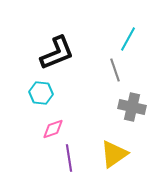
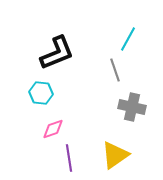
yellow triangle: moved 1 px right, 1 px down
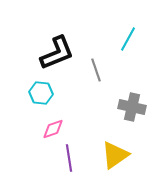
gray line: moved 19 px left
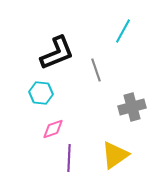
cyan line: moved 5 px left, 8 px up
gray cross: rotated 28 degrees counterclockwise
purple line: rotated 12 degrees clockwise
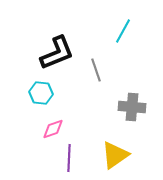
gray cross: rotated 20 degrees clockwise
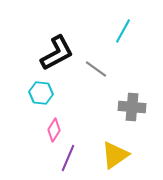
black L-shape: rotated 6 degrees counterclockwise
gray line: moved 1 px up; rotated 35 degrees counterclockwise
pink diamond: moved 1 px right, 1 px down; rotated 40 degrees counterclockwise
purple line: moved 1 px left; rotated 20 degrees clockwise
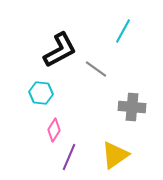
black L-shape: moved 3 px right, 3 px up
purple line: moved 1 px right, 1 px up
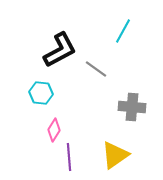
purple line: rotated 28 degrees counterclockwise
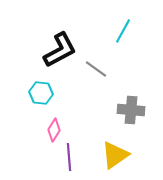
gray cross: moved 1 px left, 3 px down
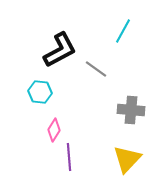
cyan hexagon: moved 1 px left, 1 px up
yellow triangle: moved 12 px right, 4 px down; rotated 12 degrees counterclockwise
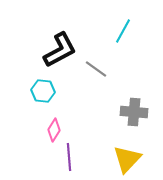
cyan hexagon: moved 3 px right, 1 px up
gray cross: moved 3 px right, 2 px down
